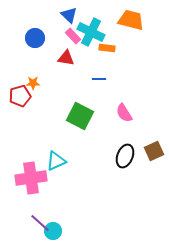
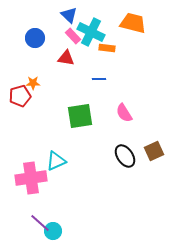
orange trapezoid: moved 2 px right, 3 px down
green square: rotated 36 degrees counterclockwise
black ellipse: rotated 55 degrees counterclockwise
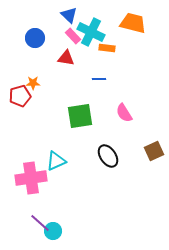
black ellipse: moved 17 px left
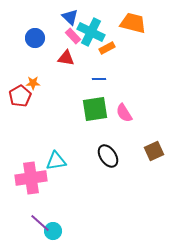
blue triangle: moved 1 px right, 2 px down
orange rectangle: rotated 35 degrees counterclockwise
red pentagon: rotated 15 degrees counterclockwise
green square: moved 15 px right, 7 px up
cyan triangle: rotated 15 degrees clockwise
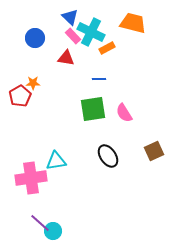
green square: moved 2 px left
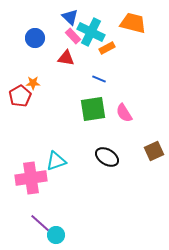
blue line: rotated 24 degrees clockwise
black ellipse: moved 1 px left, 1 px down; rotated 25 degrees counterclockwise
cyan triangle: rotated 10 degrees counterclockwise
cyan circle: moved 3 px right, 4 px down
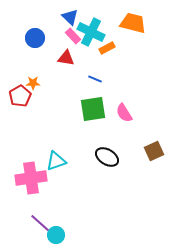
blue line: moved 4 px left
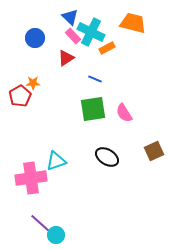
red triangle: rotated 42 degrees counterclockwise
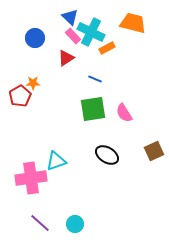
black ellipse: moved 2 px up
cyan circle: moved 19 px right, 11 px up
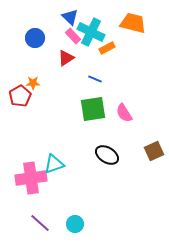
cyan triangle: moved 2 px left, 3 px down
